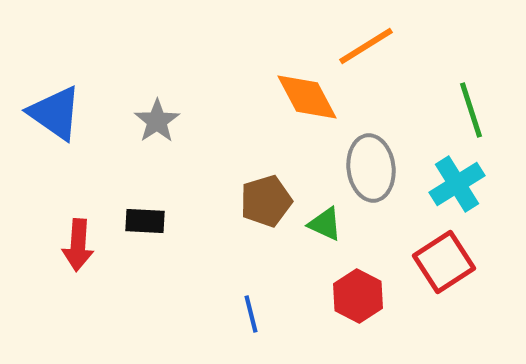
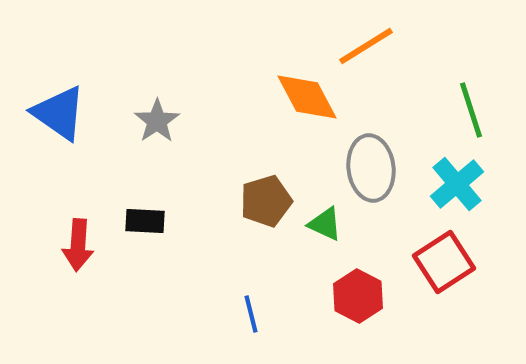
blue triangle: moved 4 px right
cyan cross: rotated 8 degrees counterclockwise
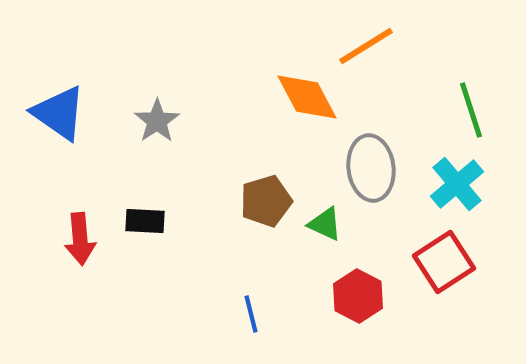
red arrow: moved 2 px right, 6 px up; rotated 9 degrees counterclockwise
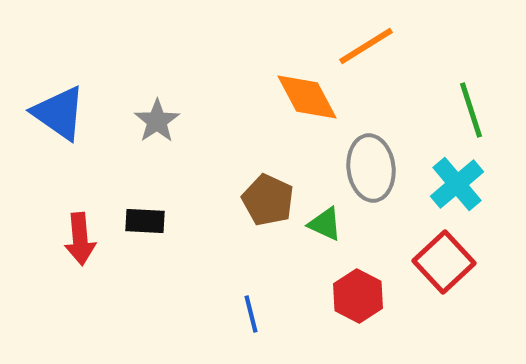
brown pentagon: moved 2 px right, 1 px up; rotated 30 degrees counterclockwise
red square: rotated 10 degrees counterclockwise
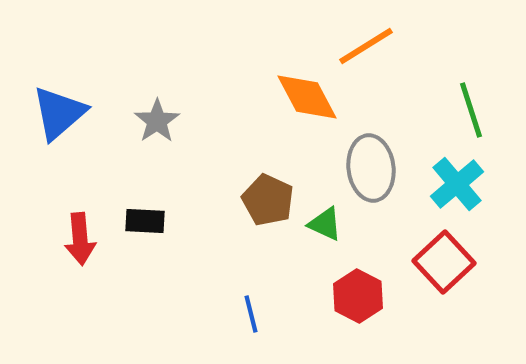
blue triangle: rotated 44 degrees clockwise
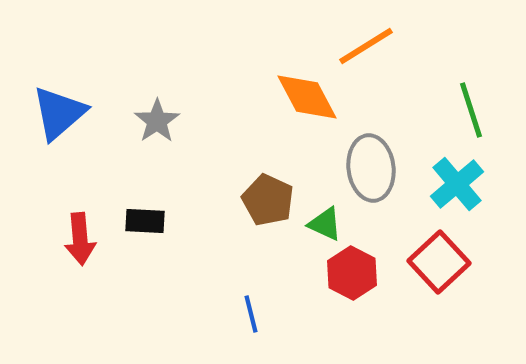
red square: moved 5 px left
red hexagon: moved 6 px left, 23 px up
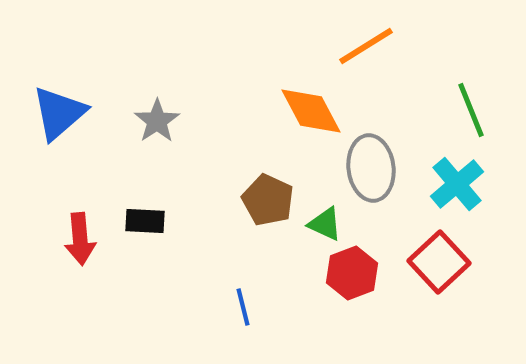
orange diamond: moved 4 px right, 14 px down
green line: rotated 4 degrees counterclockwise
red hexagon: rotated 12 degrees clockwise
blue line: moved 8 px left, 7 px up
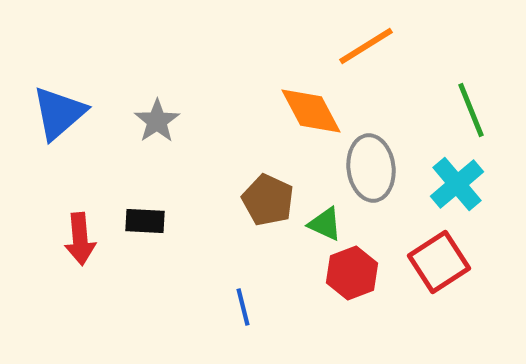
red square: rotated 10 degrees clockwise
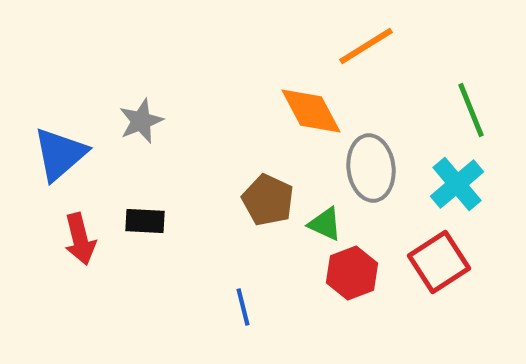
blue triangle: moved 1 px right, 41 px down
gray star: moved 16 px left; rotated 12 degrees clockwise
red arrow: rotated 9 degrees counterclockwise
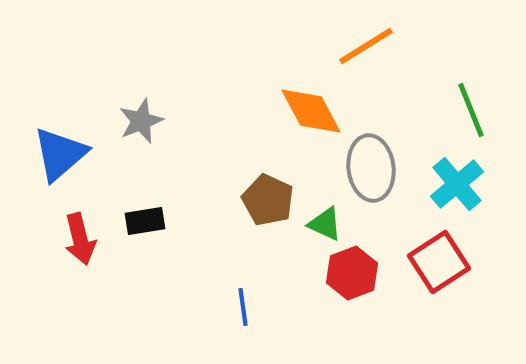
black rectangle: rotated 12 degrees counterclockwise
blue line: rotated 6 degrees clockwise
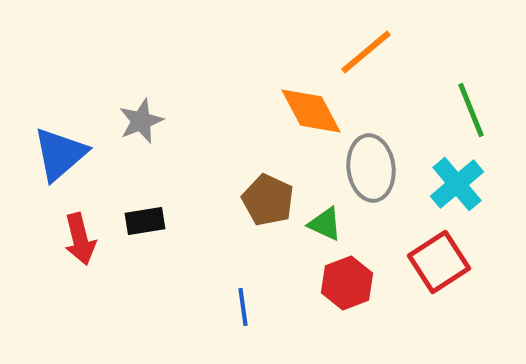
orange line: moved 6 px down; rotated 8 degrees counterclockwise
red hexagon: moved 5 px left, 10 px down
